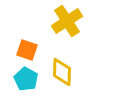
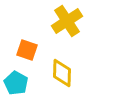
yellow diamond: moved 1 px down
cyan pentagon: moved 10 px left, 4 px down
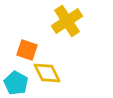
yellow diamond: moved 15 px left; rotated 28 degrees counterclockwise
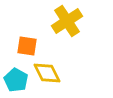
orange square: moved 4 px up; rotated 10 degrees counterclockwise
cyan pentagon: moved 3 px up
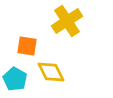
yellow diamond: moved 4 px right, 1 px up
cyan pentagon: moved 1 px left, 1 px up
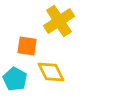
yellow cross: moved 8 px left
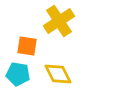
yellow diamond: moved 7 px right, 2 px down
cyan pentagon: moved 3 px right, 5 px up; rotated 20 degrees counterclockwise
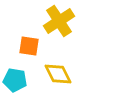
orange square: moved 2 px right
cyan pentagon: moved 3 px left, 6 px down
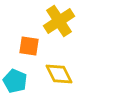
yellow diamond: moved 1 px right
cyan pentagon: moved 1 px down; rotated 15 degrees clockwise
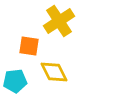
yellow diamond: moved 5 px left, 2 px up
cyan pentagon: rotated 30 degrees counterclockwise
